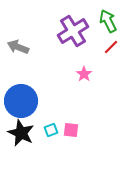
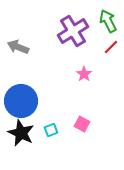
pink square: moved 11 px right, 6 px up; rotated 21 degrees clockwise
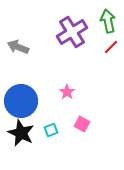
green arrow: rotated 15 degrees clockwise
purple cross: moved 1 px left, 1 px down
pink star: moved 17 px left, 18 px down
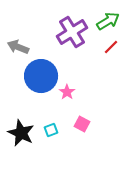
green arrow: rotated 70 degrees clockwise
blue circle: moved 20 px right, 25 px up
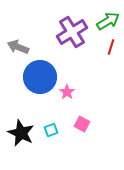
red line: rotated 28 degrees counterclockwise
blue circle: moved 1 px left, 1 px down
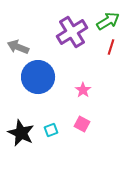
blue circle: moved 2 px left
pink star: moved 16 px right, 2 px up
